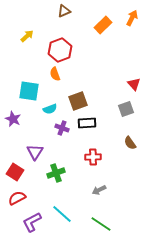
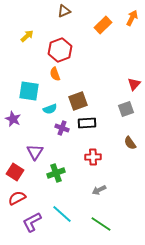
red triangle: rotated 24 degrees clockwise
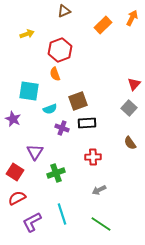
yellow arrow: moved 2 px up; rotated 24 degrees clockwise
gray square: moved 3 px right, 1 px up; rotated 28 degrees counterclockwise
cyan line: rotated 30 degrees clockwise
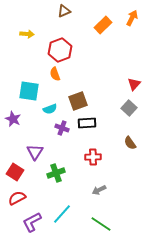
yellow arrow: rotated 24 degrees clockwise
cyan line: rotated 60 degrees clockwise
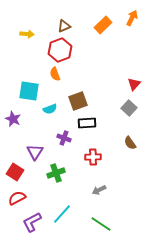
brown triangle: moved 15 px down
purple cross: moved 2 px right, 10 px down
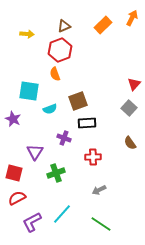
red square: moved 1 px left, 1 px down; rotated 18 degrees counterclockwise
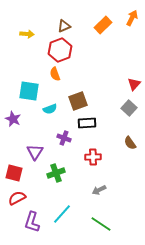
purple L-shape: rotated 45 degrees counterclockwise
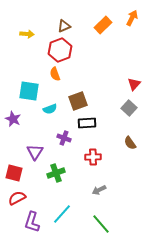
green line: rotated 15 degrees clockwise
